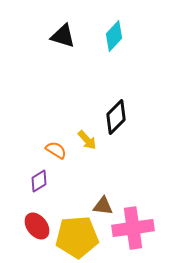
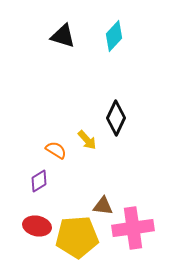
black diamond: moved 1 px down; rotated 20 degrees counterclockwise
red ellipse: rotated 40 degrees counterclockwise
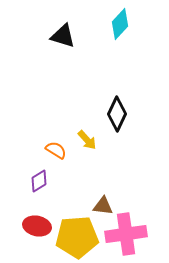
cyan diamond: moved 6 px right, 12 px up
black diamond: moved 1 px right, 4 px up
pink cross: moved 7 px left, 6 px down
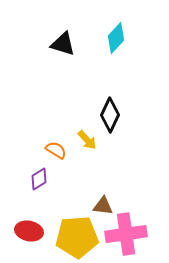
cyan diamond: moved 4 px left, 14 px down
black triangle: moved 8 px down
black diamond: moved 7 px left, 1 px down
purple diamond: moved 2 px up
red ellipse: moved 8 px left, 5 px down
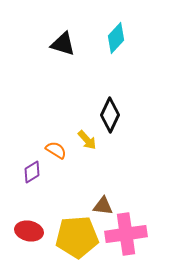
purple diamond: moved 7 px left, 7 px up
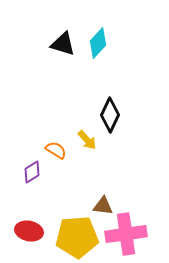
cyan diamond: moved 18 px left, 5 px down
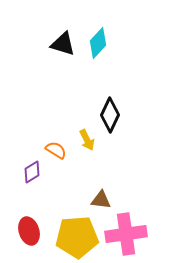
yellow arrow: rotated 15 degrees clockwise
brown triangle: moved 2 px left, 6 px up
red ellipse: rotated 60 degrees clockwise
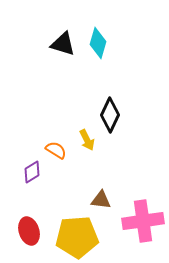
cyan diamond: rotated 28 degrees counterclockwise
pink cross: moved 17 px right, 13 px up
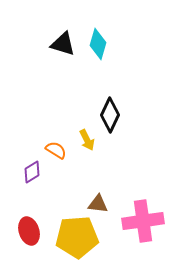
cyan diamond: moved 1 px down
brown triangle: moved 3 px left, 4 px down
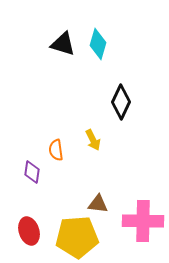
black diamond: moved 11 px right, 13 px up
yellow arrow: moved 6 px right
orange semicircle: rotated 130 degrees counterclockwise
purple diamond: rotated 50 degrees counterclockwise
pink cross: rotated 9 degrees clockwise
